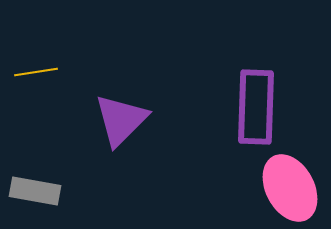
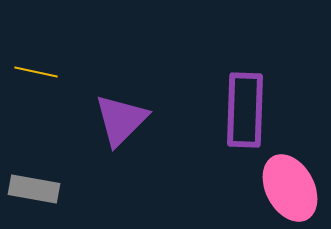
yellow line: rotated 21 degrees clockwise
purple rectangle: moved 11 px left, 3 px down
gray rectangle: moved 1 px left, 2 px up
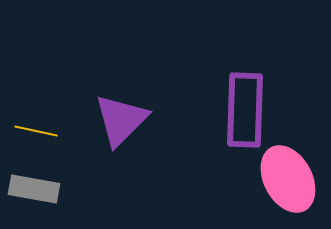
yellow line: moved 59 px down
pink ellipse: moved 2 px left, 9 px up
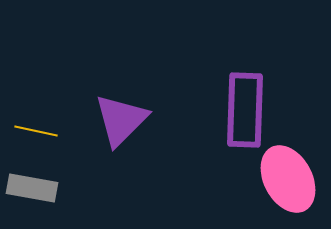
gray rectangle: moved 2 px left, 1 px up
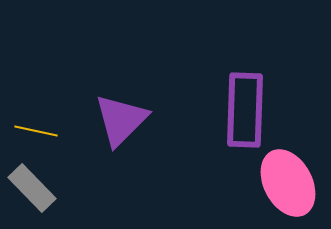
pink ellipse: moved 4 px down
gray rectangle: rotated 36 degrees clockwise
